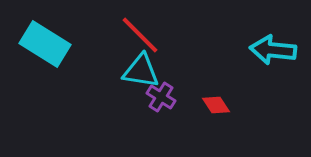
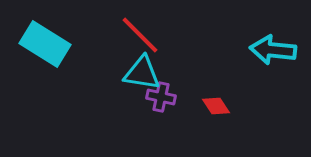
cyan triangle: moved 1 px right, 2 px down
purple cross: rotated 20 degrees counterclockwise
red diamond: moved 1 px down
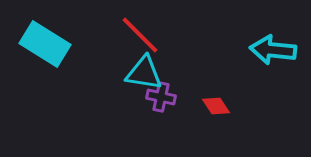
cyan triangle: moved 2 px right
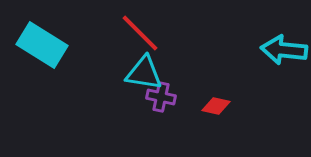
red line: moved 2 px up
cyan rectangle: moved 3 px left, 1 px down
cyan arrow: moved 11 px right
red diamond: rotated 44 degrees counterclockwise
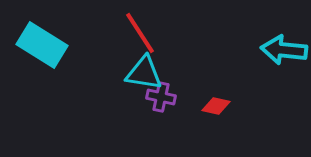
red line: rotated 12 degrees clockwise
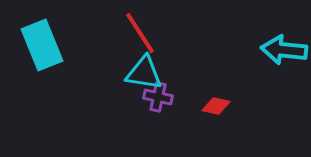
cyan rectangle: rotated 36 degrees clockwise
purple cross: moved 3 px left
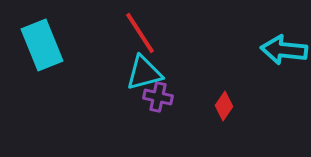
cyan triangle: rotated 24 degrees counterclockwise
red diamond: moved 8 px right; rotated 68 degrees counterclockwise
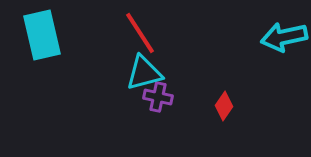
cyan rectangle: moved 10 px up; rotated 9 degrees clockwise
cyan arrow: moved 13 px up; rotated 18 degrees counterclockwise
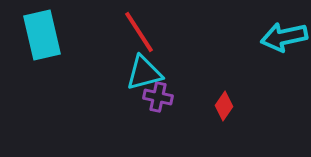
red line: moved 1 px left, 1 px up
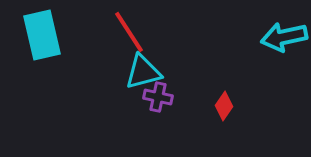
red line: moved 10 px left
cyan triangle: moved 1 px left, 1 px up
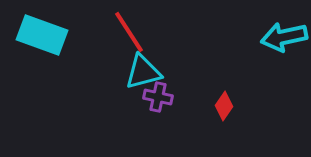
cyan rectangle: rotated 57 degrees counterclockwise
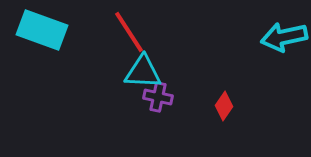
cyan rectangle: moved 5 px up
cyan triangle: rotated 18 degrees clockwise
